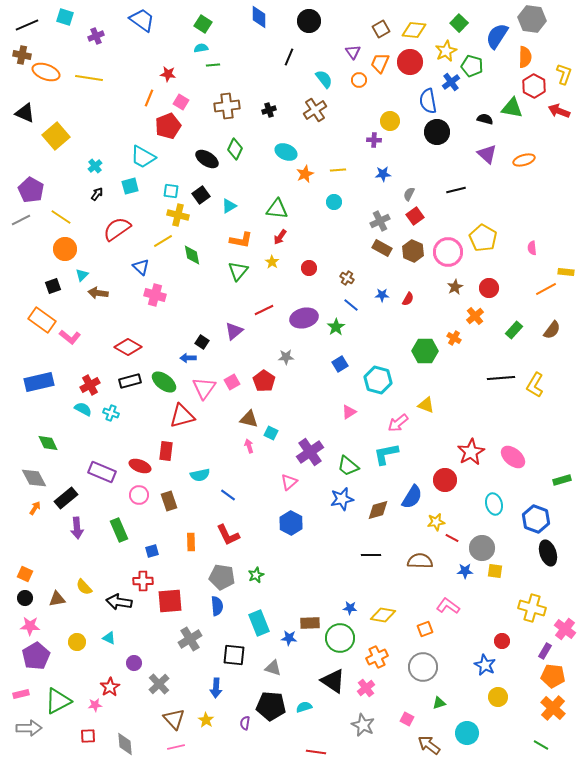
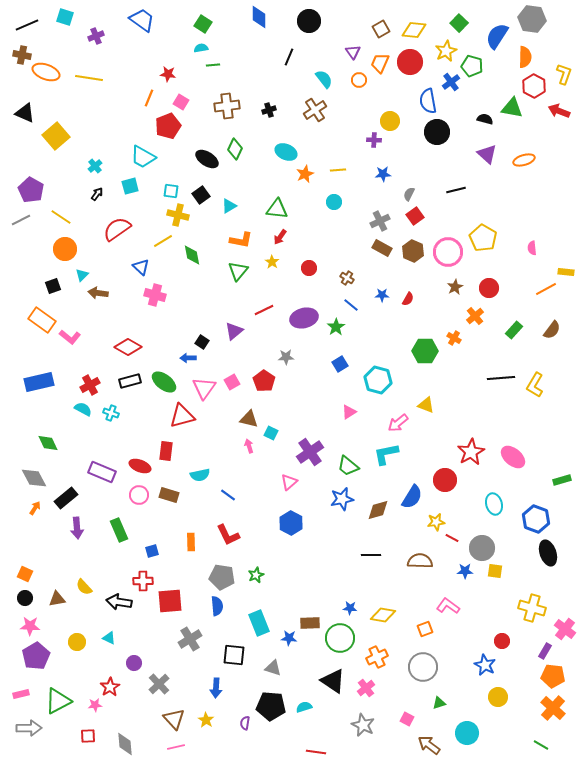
brown rectangle at (169, 501): moved 6 px up; rotated 54 degrees counterclockwise
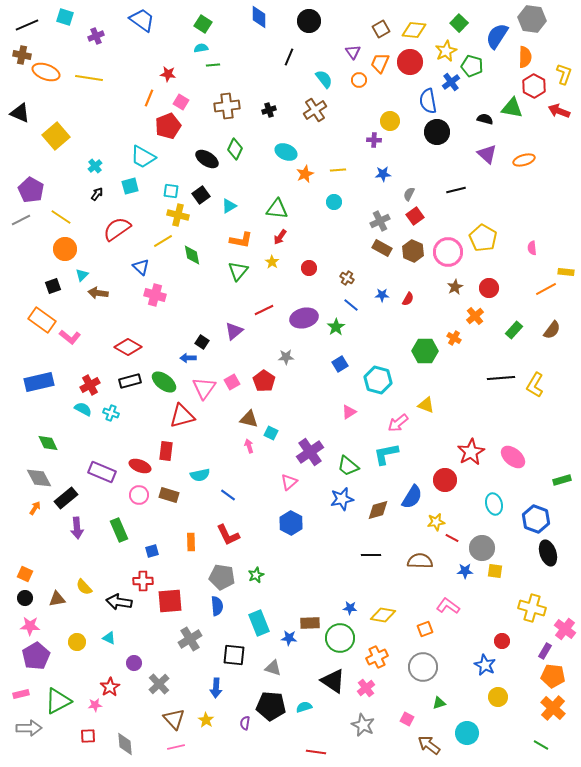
black triangle at (25, 113): moved 5 px left
gray diamond at (34, 478): moved 5 px right
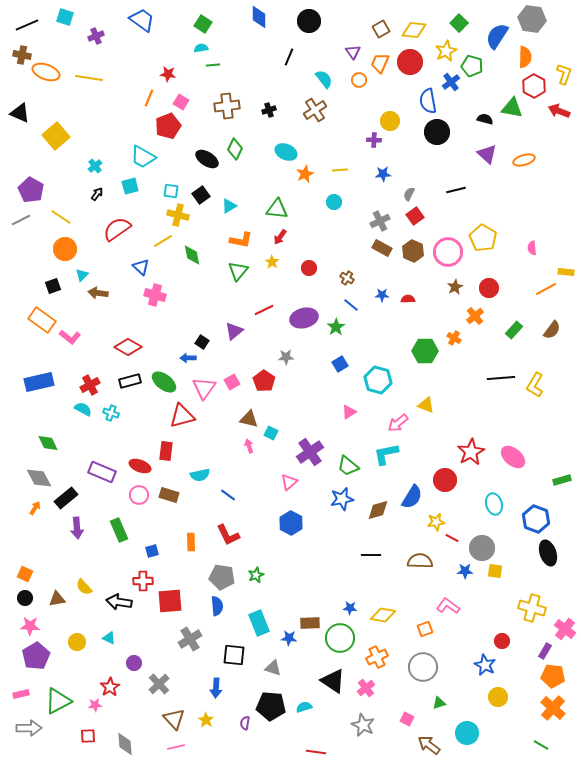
yellow line at (338, 170): moved 2 px right
red semicircle at (408, 299): rotated 120 degrees counterclockwise
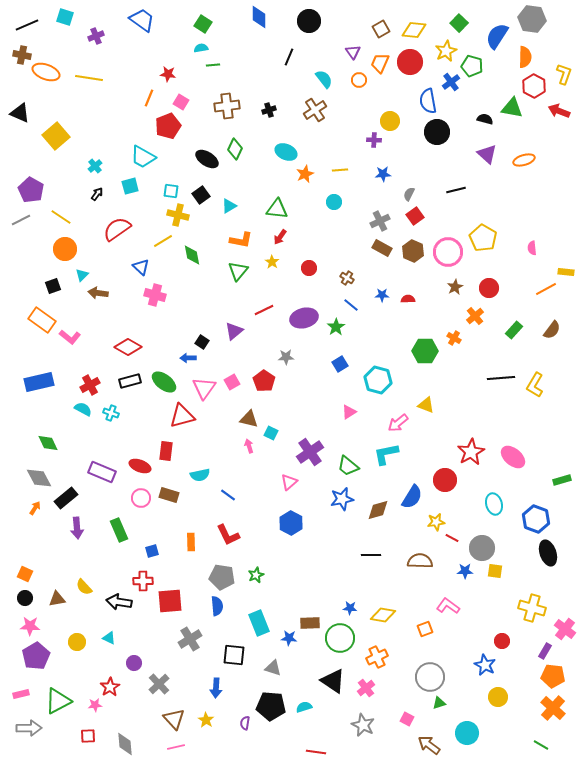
pink circle at (139, 495): moved 2 px right, 3 px down
gray circle at (423, 667): moved 7 px right, 10 px down
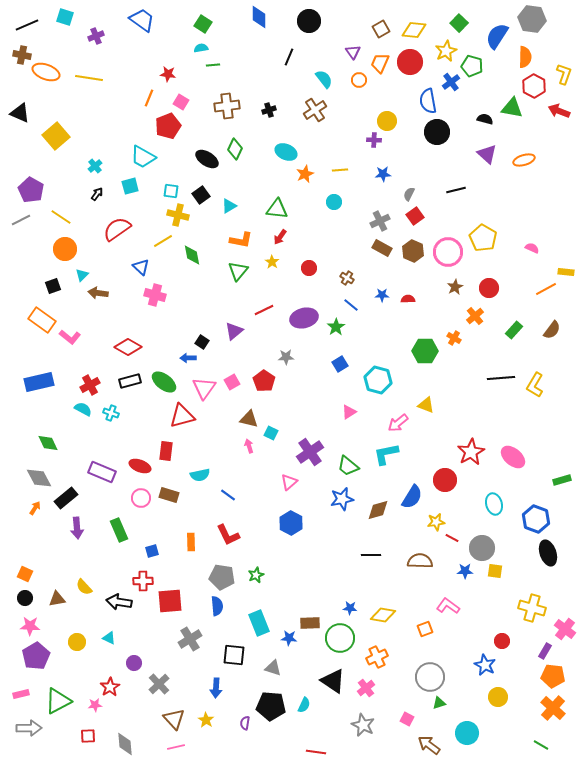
yellow circle at (390, 121): moved 3 px left
pink semicircle at (532, 248): rotated 120 degrees clockwise
cyan semicircle at (304, 707): moved 2 px up; rotated 133 degrees clockwise
